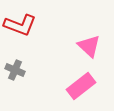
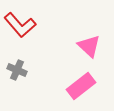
red L-shape: rotated 28 degrees clockwise
gray cross: moved 2 px right
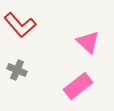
pink triangle: moved 1 px left, 4 px up
pink rectangle: moved 3 px left
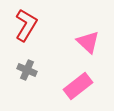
red L-shape: moved 6 px right; rotated 108 degrees counterclockwise
gray cross: moved 10 px right
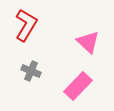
gray cross: moved 4 px right, 1 px down
pink rectangle: rotated 8 degrees counterclockwise
